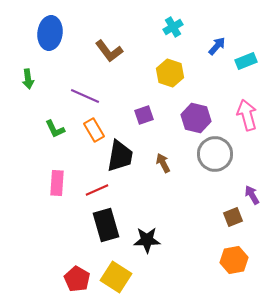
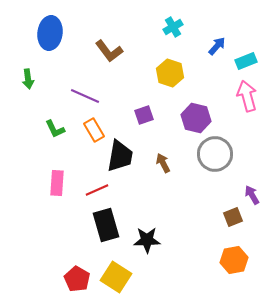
pink arrow: moved 19 px up
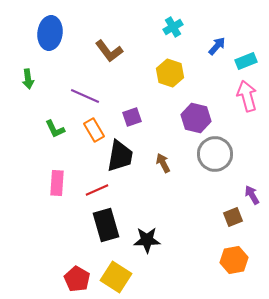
purple square: moved 12 px left, 2 px down
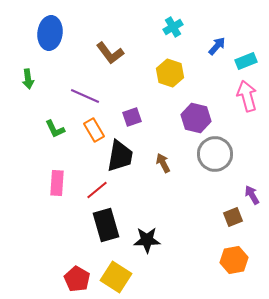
brown L-shape: moved 1 px right, 2 px down
red line: rotated 15 degrees counterclockwise
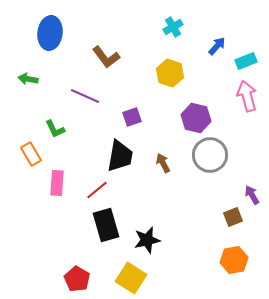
brown L-shape: moved 4 px left, 4 px down
green arrow: rotated 108 degrees clockwise
orange rectangle: moved 63 px left, 24 px down
gray circle: moved 5 px left, 1 px down
black star: rotated 12 degrees counterclockwise
yellow square: moved 15 px right, 1 px down
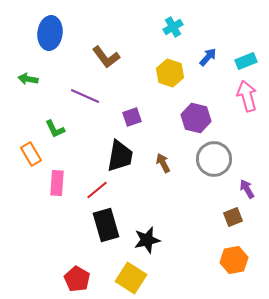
blue arrow: moved 9 px left, 11 px down
gray circle: moved 4 px right, 4 px down
purple arrow: moved 5 px left, 6 px up
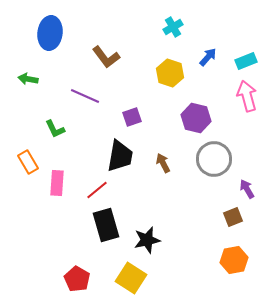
orange rectangle: moved 3 px left, 8 px down
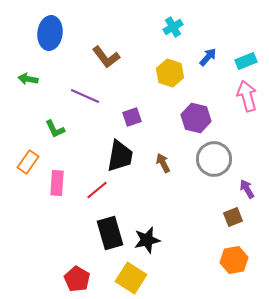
orange rectangle: rotated 65 degrees clockwise
black rectangle: moved 4 px right, 8 px down
